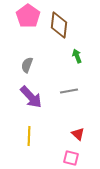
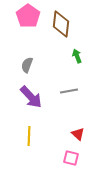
brown diamond: moved 2 px right, 1 px up
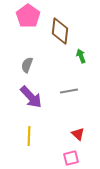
brown diamond: moved 1 px left, 7 px down
green arrow: moved 4 px right
pink square: rotated 28 degrees counterclockwise
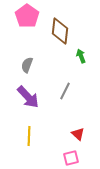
pink pentagon: moved 1 px left
gray line: moved 4 px left; rotated 54 degrees counterclockwise
purple arrow: moved 3 px left
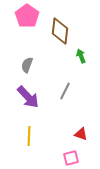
red triangle: moved 3 px right; rotated 24 degrees counterclockwise
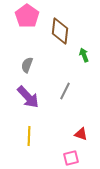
green arrow: moved 3 px right, 1 px up
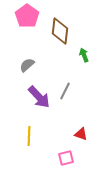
gray semicircle: rotated 28 degrees clockwise
purple arrow: moved 11 px right
pink square: moved 5 px left
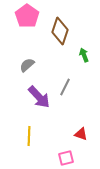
brown diamond: rotated 12 degrees clockwise
gray line: moved 4 px up
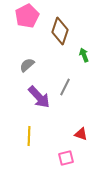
pink pentagon: rotated 10 degrees clockwise
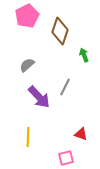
yellow line: moved 1 px left, 1 px down
